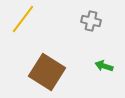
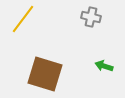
gray cross: moved 4 px up
brown square: moved 2 px left, 2 px down; rotated 15 degrees counterclockwise
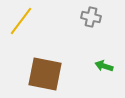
yellow line: moved 2 px left, 2 px down
brown square: rotated 6 degrees counterclockwise
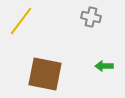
green arrow: rotated 18 degrees counterclockwise
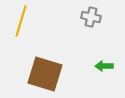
yellow line: rotated 20 degrees counterclockwise
brown square: rotated 6 degrees clockwise
